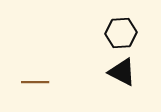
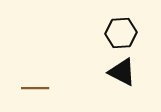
brown line: moved 6 px down
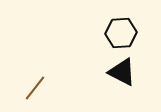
brown line: rotated 52 degrees counterclockwise
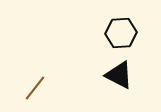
black triangle: moved 3 px left, 3 px down
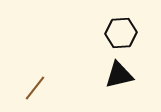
black triangle: rotated 40 degrees counterclockwise
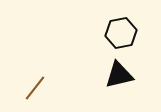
black hexagon: rotated 8 degrees counterclockwise
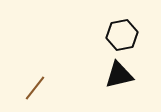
black hexagon: moved 1 px right, 2 px down
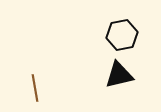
brown line: rotated 48 degrees counterclockwise
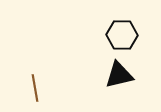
black hexagon: rotated 12 degrees clockwise
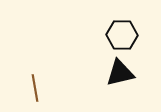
black triangle: moved 1 px right, 2 px up
